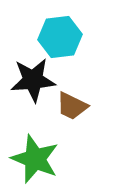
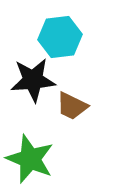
green star: moved 5 px left
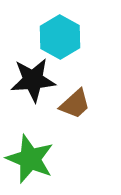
cyan hexagon: rotated 24 degrees counterclockwise
brown trapezoid: moved 3 px right, 2 px up; rotated 68 degrees counterclockwise
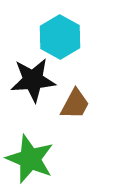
brown trapezoid: rotated 20 degrees counterclockwise
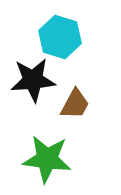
cyan hexagon: rotated 12 degrees counterclockwise
green star: moved 17 px right; rotated 15 degrees counterclockwise
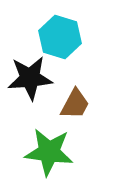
black star: moved 3 px left, 2 px up
green star: moved 2 px right, 7 px up
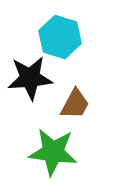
green star: moved 4 px right
